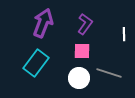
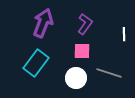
white circle: moved 3 px left
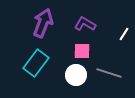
purple L-shape: rotated 95 degrees counterclockwise
white line: rotated 32 degrees clockwise
white circle: moved 3 px up
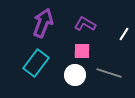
white circle: moved 1 px left
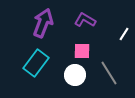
purple L-shape: moved 4 px up
gray line: rotated 40 degrees clockwise
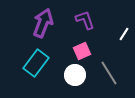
purple L-shape: rotated 40 degrees clockwise
pink square: rotated 24 degrees counterclockwise
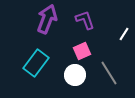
purple arrow: moved 4 px right, 4 px up
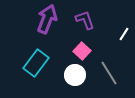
pink square: rotated 24 degrees counterclockwise
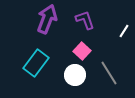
white line: moved 3 px up
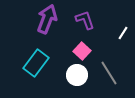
white line: moved 1 px left, 2 px down
white circle: moved 2 px right
